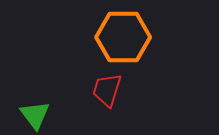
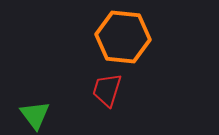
orange hexagon: rotated 6 degrees clockwise
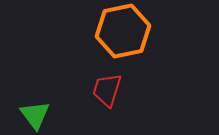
orange hexagon: moved 6 px up; rotated 18 degrees counterclockwise
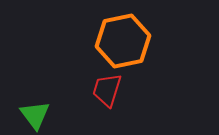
orange hexagon: moved 10 px down
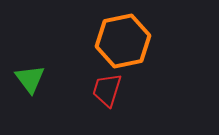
green triangle: moved 5 px left, 36 px up
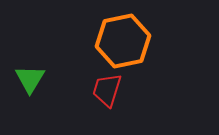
green triangle: rotated 8 degrees clockwise
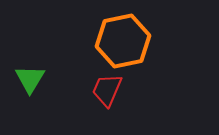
red trapezoid: rotated 6 degrees clockwise
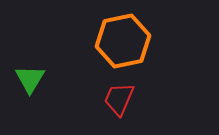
red trapezoid: moved 12 px right, 9 px down
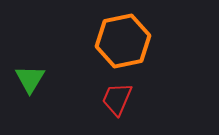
red trapezoid: moved 2 px left
